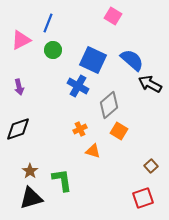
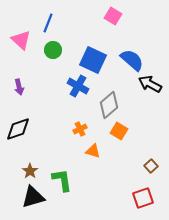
pink triangle: rotated 50 degrees counterclockwise
black triangle: moved 2 px right, 1 px up
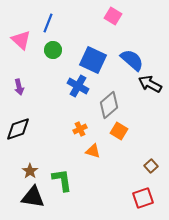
black triangle: rotated 25 degrees clockwise
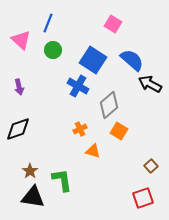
pink square: moved 8 px down
blue square: rotated 8 degrees clockwise
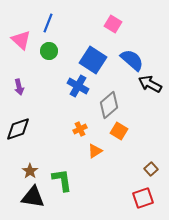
green circle: moved 4 px left, 1 px down
orange triangle: moved 2 px right; rotated 49 degrees counterclockwise
brown square: moved 3 px down
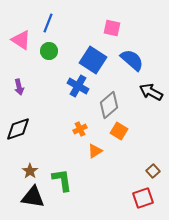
pink square: moved 1 px left, 4 px down; rotated 18 degrees counterclockwise
pink triangle: rotated 10 degrees counterclockwise
black arrow: moved 1 px right, 8 px down
brown square: moved 2 px right, 2 px down
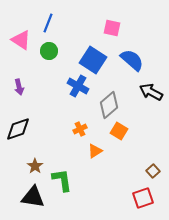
brown star: moved 5 px right, 5 px up
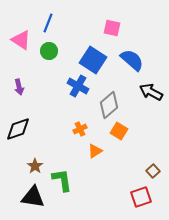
red square: moved 2 px left, 1 px up
